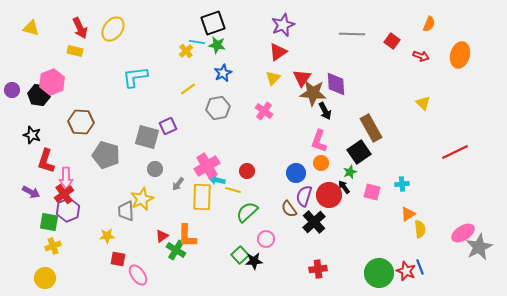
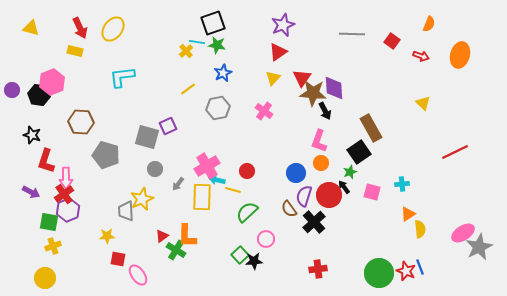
cyan L-shape at (135, 77): moved 13 px left
purple diamond at (336, 84): moved 2 px left, 4 px down
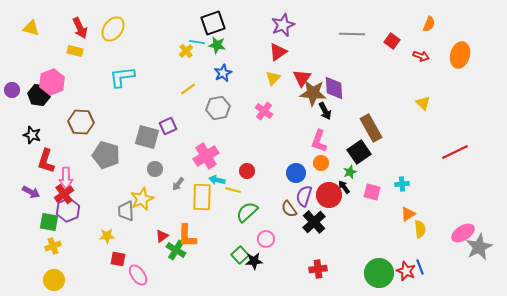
pink cross at (207, 166): moved 1 px left, 10 px up
yellow circle at (45, 278): moved 9 px right, 2 px down
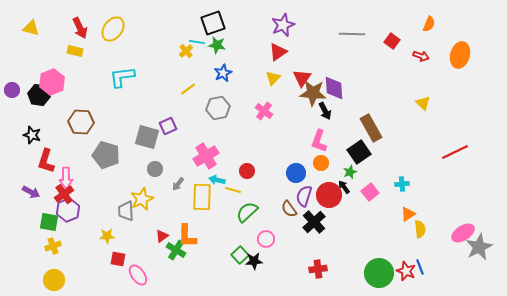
pink square at (372, 192): moved 2 px left; rotated 36 degrees clockwise
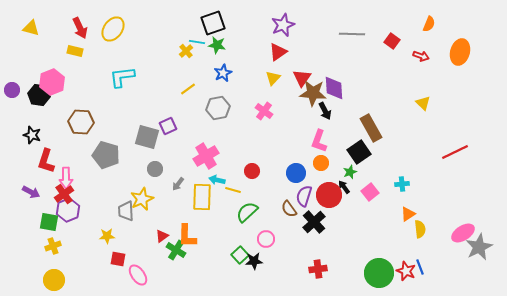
orange ellipse at (460, 55): moved 3 px up
red circle at (247, 171): moved 5 px right
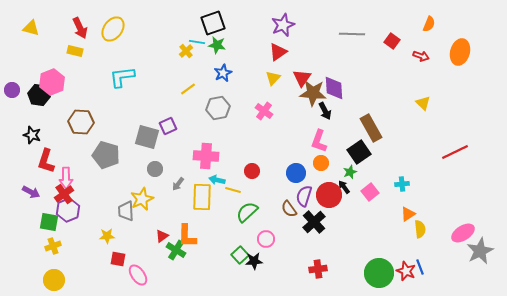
pink cross at (206, 156): rotated 35 degrees clockwise
gray star at (479, 247): moved 1 px right, 4 px down
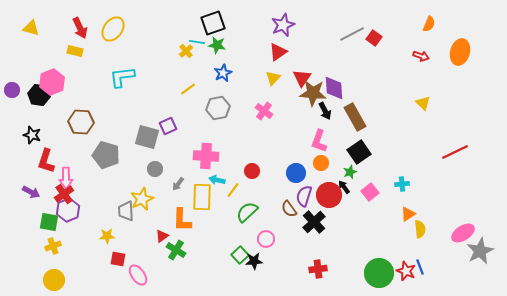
gray line at (352, 34): rotated 30 degrees counterclockwise
red square at (392, 41): moved 18 px left, 3 px up
brown rectangle at (371, 128): moved 16 px left, 11 px up
yellow line at (233, 190): rotated 70 degrees counterclockwise
orange L-shape at (187, 236): moved 5 px left, 16 px up
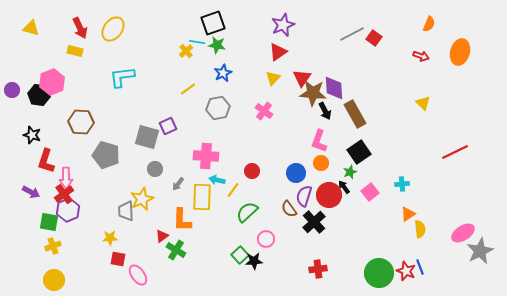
brown rectangle at (355, 117): moved 3 px up
yellow star at (107, 236): moved 3 px right, 2 px down
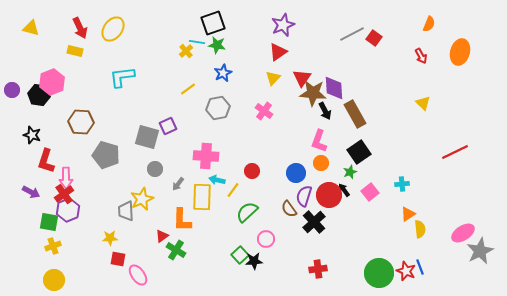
red arrow at (421, 56): rotated 42 degrees clockwise
black arrow at (344, 187): moved 3 px down
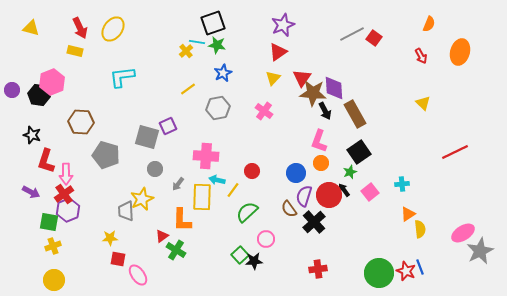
pink arrow at (66, 178): moved 4 px up
